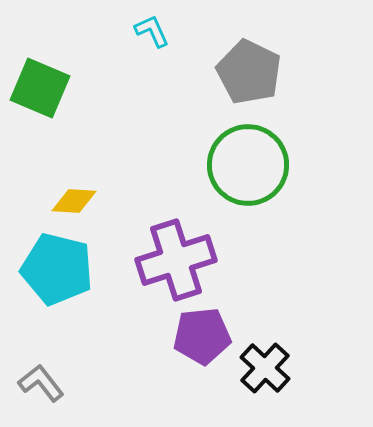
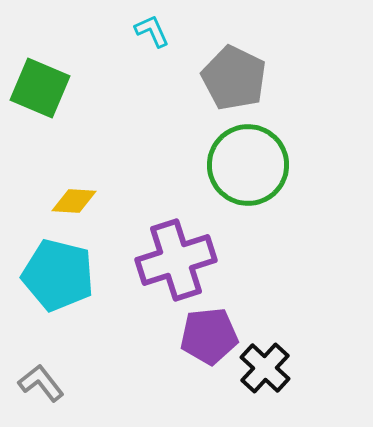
gray pentagon: moved 15 px left, 6 px down
cyan pentagon: moved 1 px right, 6 px down
purple pentagon: moved 7 px right
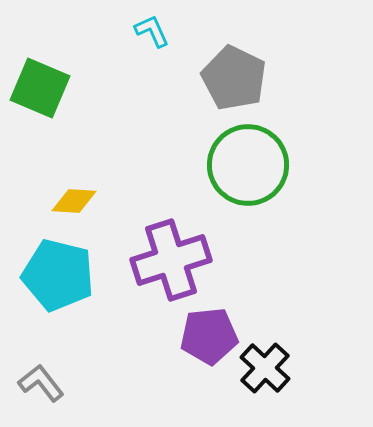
purple cross: moved 5 px left
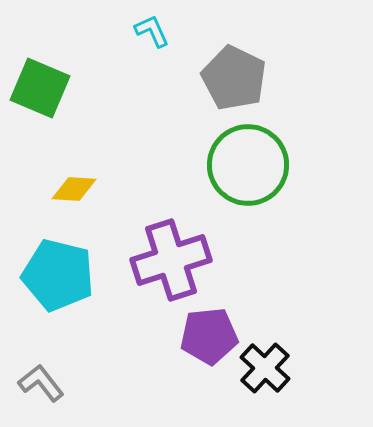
yellow diamond: moved 12 px up
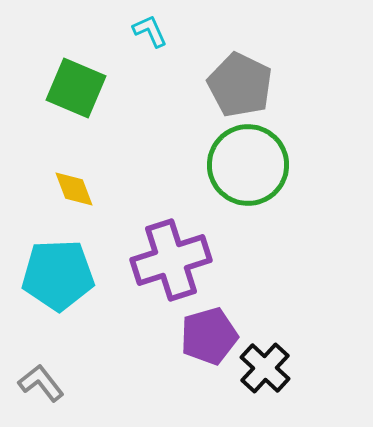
cyan L-shape: moved 2 px left
gray pentagon: moved 6 px right, 7 px down
green square: moved 36 px right
yellow diamond: rotated 66 degrees clockwise
cyan pentagon: rotated 16 degrees counterclockwise
purple pentagon: rotated 10 degrees counterclockwise
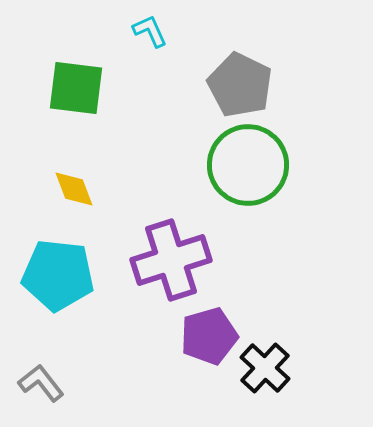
green square: rotated 16 degrees counterclockwise
cyan pentagon: rotated 8 degrees clockwise
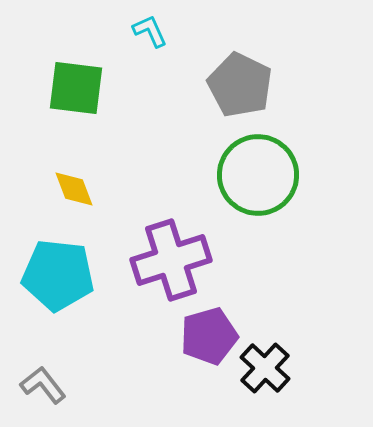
green circle: moved 10 px right, 10 px down
gray L-shape: moved 2 px right, 2 px down
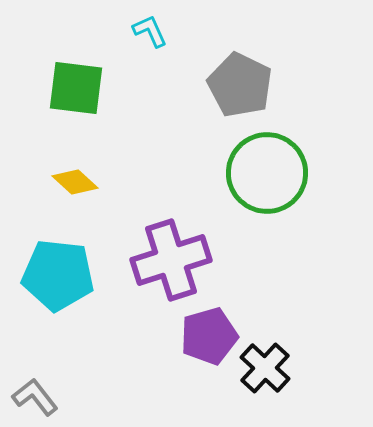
green circle: moved 9 px right, 2 px up
yellow diamond: moved 1 px right, 7 px up; rotated 27 degrees counterclockwise
gray L-shape: moved 8 px left, 12 px down
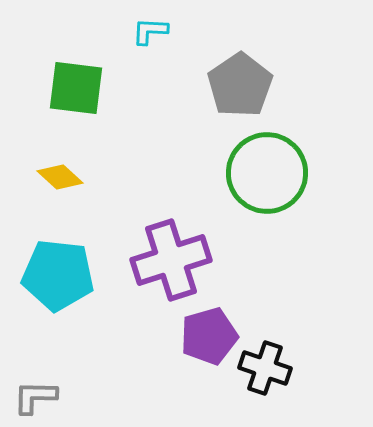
cyan L-shape: rotated 63 degrees counterclockwise
gray pentagon: rotated 12 degrees clockwise
yellow diamond: moved 15 px left, 5 px up
black cross: rotated 24 degrees counterclockwise
gray L-shape: rotated 51 degrees counterclockwise
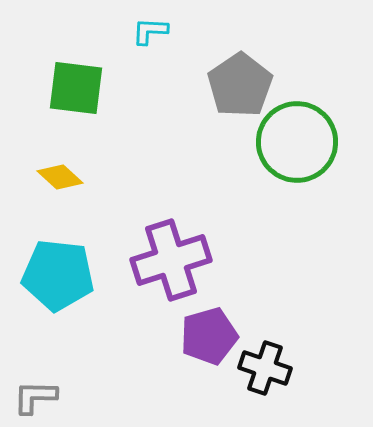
green circle: moved 30 px right, 31 px up
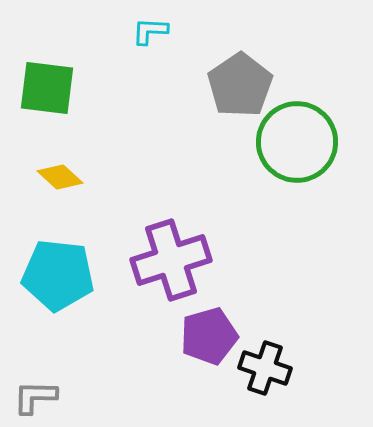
green square: moved 29 px left
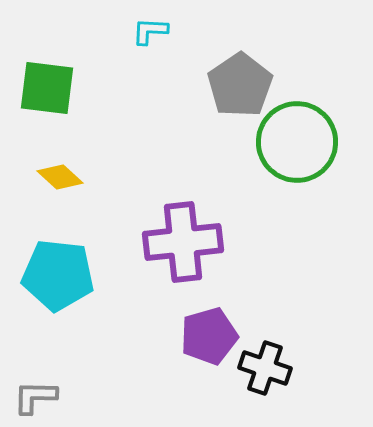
purple cross: moved 12 px right, 18 px up; rotated 12 degrees clockwise
